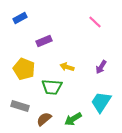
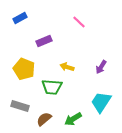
pink line: moved 16 px left
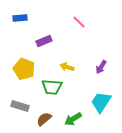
blue rectangle: rotated 24 degrees clockwise
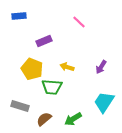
blue rectangle: moved 1 px left, 2 px up
yellow pentagon: moved 8 px right
cyan trapezoid: moved 3 px right
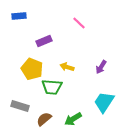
pink line: moved 1 px down
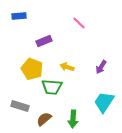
green arrow: rotated 54 degrees counterclockwise
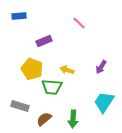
yellow arrow: moved 3 px down
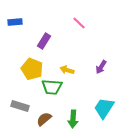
blue rectangle: moved 4 px left, 6 px down
purple rectangle: rotated 35 degrees counterclockwise
cyan trapezoid: moved 6 px down
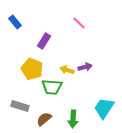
blue rectangle: rotated 56 degrees clockwise
purple arrow: moved 16 px left; rotated 136 degrees counterclockwise
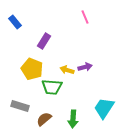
pink line: moved 6 px right, 6 px up; rotated 24 degrees clockwise
